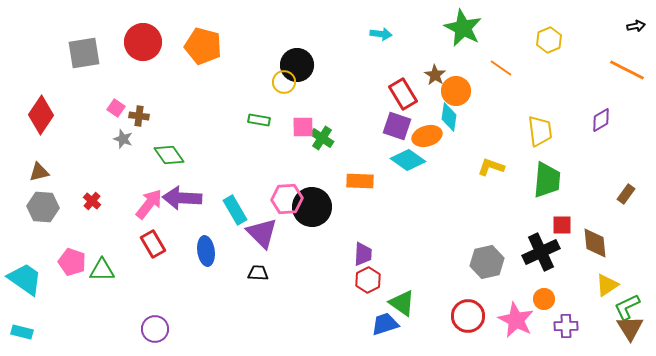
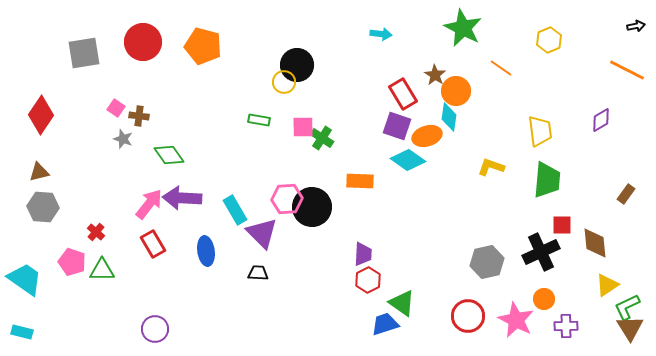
red cross at (92, 201): moved 4 px right, 31 px down
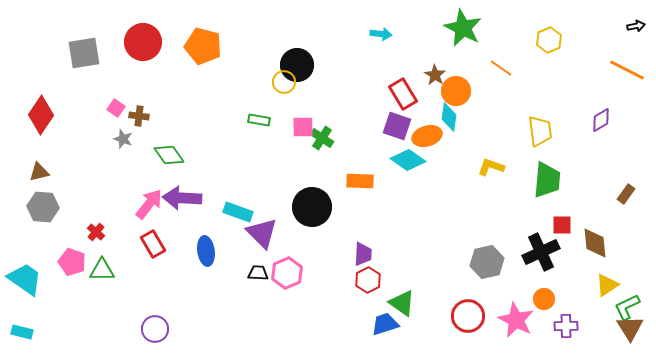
pink hexagon at (287, 199): moved 74 px down; rotated 20 degrees counterclockwise
cyan rectangle at (235, 210): moved 3 px right, 2 px down; rotated 40 degrees counterclockwise
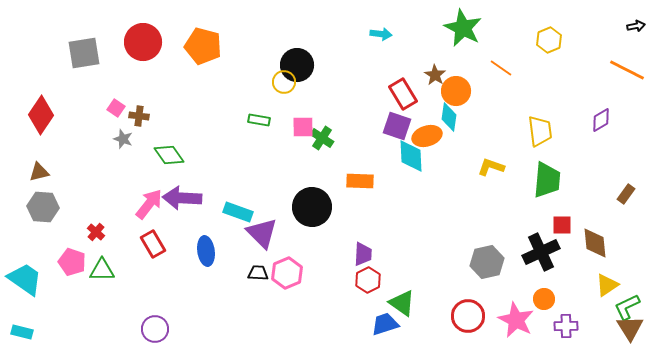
cyan diamond at (408, 160): moved 3 px right, 4 px up; rotated 52 degrees clockwise
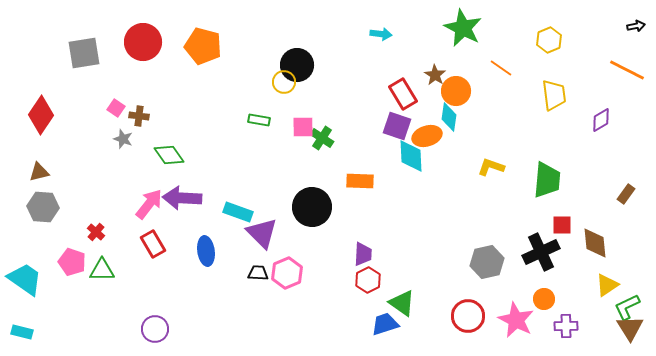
yellow trapezoid at (540, 131): moved 14 px right, 36 px up
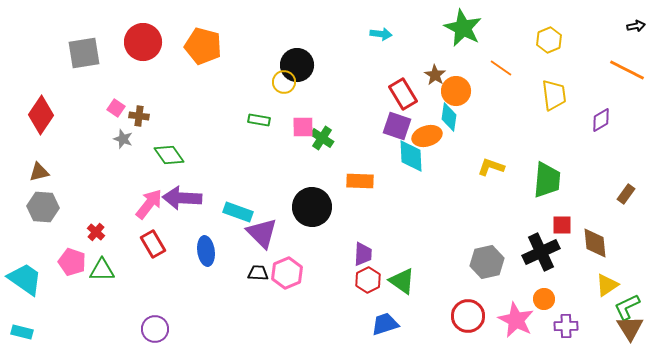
green triangle at (402, 303): moved 22 px up
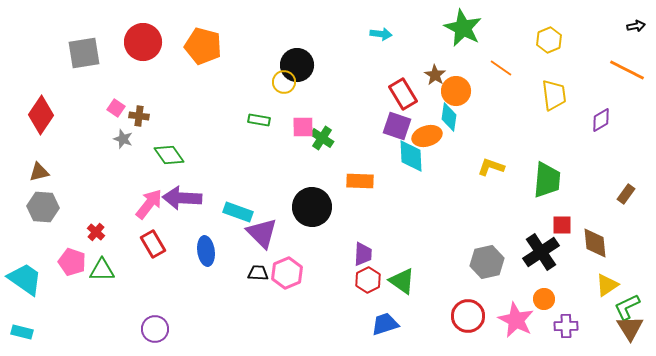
black cross at (541, 252): rotated 9 degrees counterclockwise
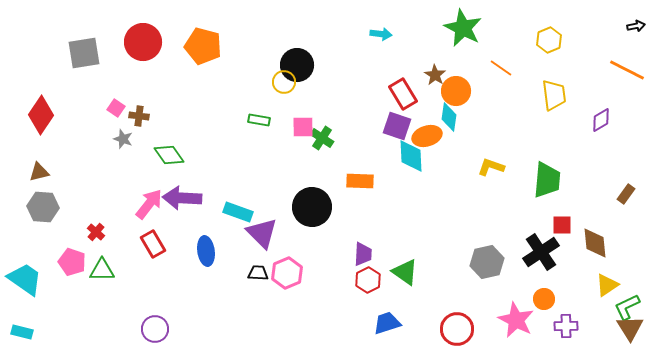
green triangle at (402, 281): moved 3 px right, 9 px up
red circle at (468, 316): moved 11 px left, 13 px down
blue trapezoid at (385, 324): moved 2 px right, 1 px up
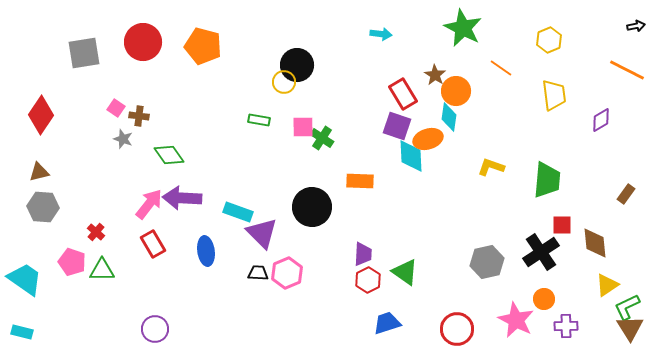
orange ellipse at (427, 136): moved 1 px right, 3 px down
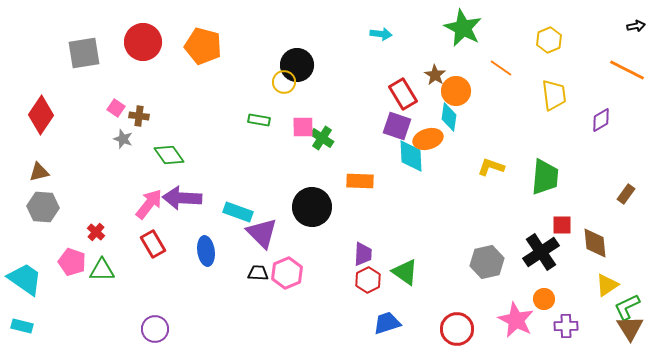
green trapezoid at (547, 180): moved 2 px left, 3 px up
cyan rectangle at (22, 332): moved 6 px up
